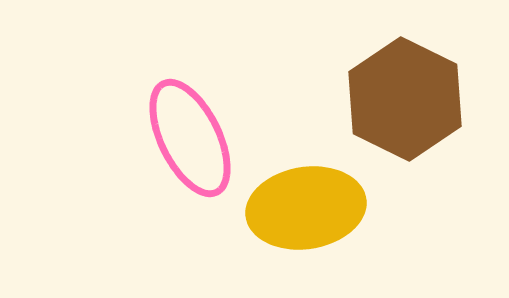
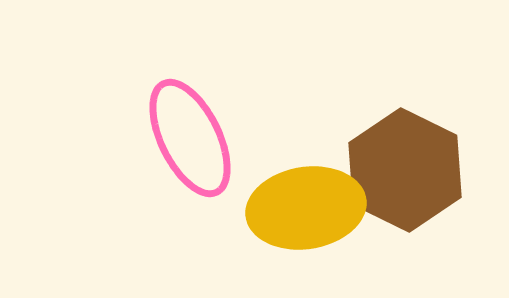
brown hexagon: moved 71 px down
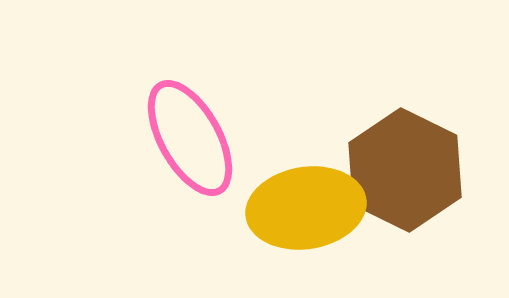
pink ellipse: rotated 3 degrees counterclockwise
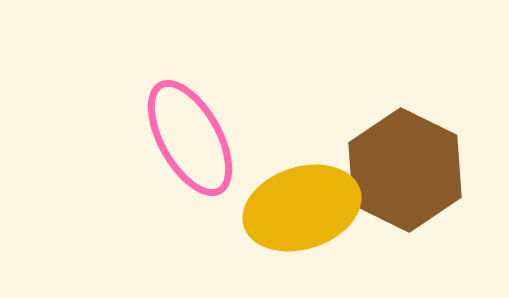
yellow ellipse: moved 4 px left; rotated 9 degrees counterclockwise
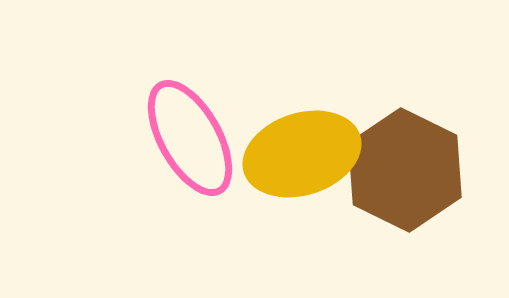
yellow ellipse: moved 54 px up
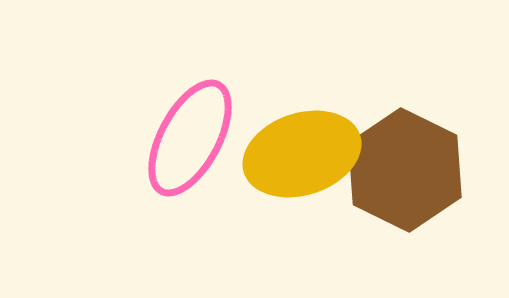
pink ellipse: rotated 57 degrees clockwise
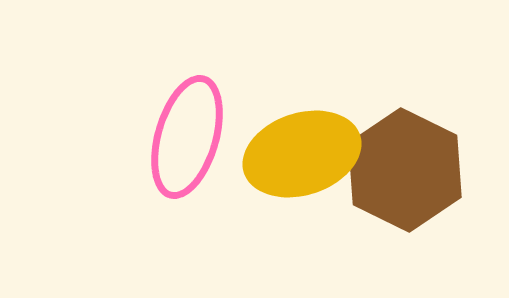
pink ellipse: moved 3 px left, 1 px up; rotated 12 degrees counterclockwise
